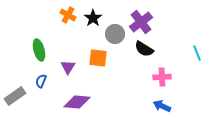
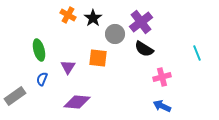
pink cross: rotated 12 degrees counterclockwise
blue semicircle: moved 1 px right, 2 px up
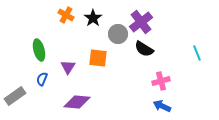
orange cross: moved 2 px left
gray circle: moved 3 px right
pink cross: moved 1 px left, 4 px down
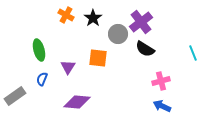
black semicircle: moved 1 px right
cyan line: moved 4 px left
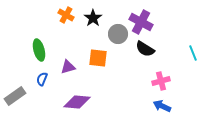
purple cross: rotated 25 degrees counterclockwise
purple triangle: rotated 42 degrees clockwise
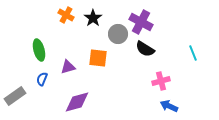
purple diamond: rotated 20 degrees counterclockwise
blue arrow: moved 7 px right
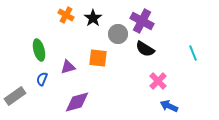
purple cross: moved 1 px right, 1 px up
pink cross: moved 3 px left; rotated 30 degrees counterclockwise
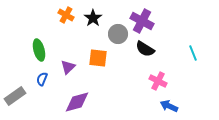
purple triangle: rotated 28 degrees counterclockwise
pink cross: rotated 18 degrees counterclockwise
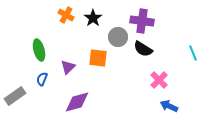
purple cross: rotated 20 degrees counterclockwise
gray circle: moved 3 px down
black semicircle: moved 2 px left
pink cross: moved 1 px right, 1 px up; rotated 18 degrees clockwise
